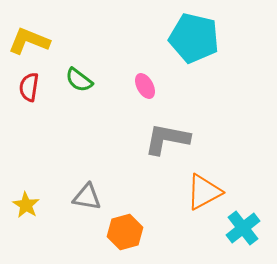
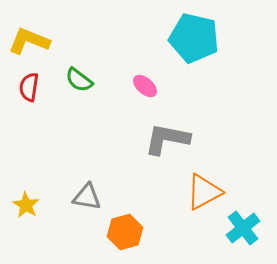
pink ellipse: rotated 20 degrees counterclockwise
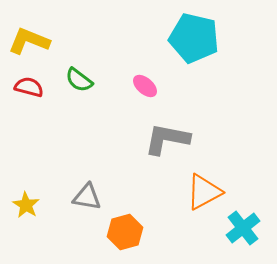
red semicircle: rotated 96 degrees clockwise
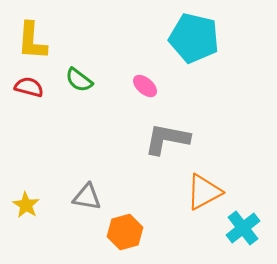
yellow L-shape: moved 3 px right; rotated 108 degrees counterclockwise
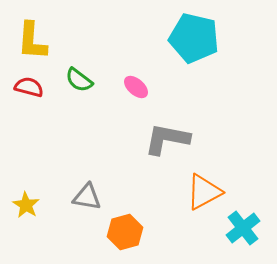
pink ellipse: moved 9 px left, 1 px down
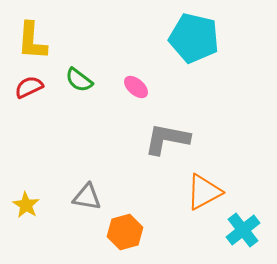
red semicircle: rotated 40 degrees counterclockwise
cyan cross: moved 2 px down
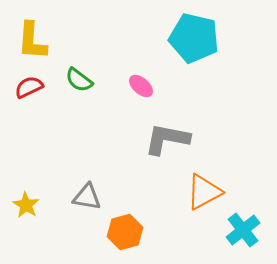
pink ellipse: moved 5 px right, 1 px up
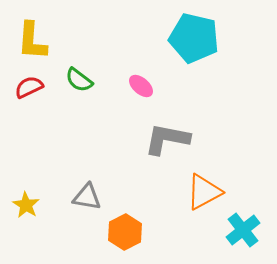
orange hexagon: rotated 12 degrees counterclockwise
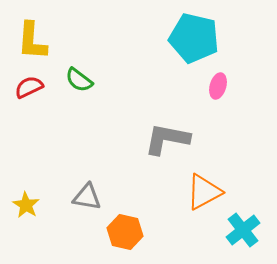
pink ellipse: moved 77 px right; rotated 65 degrees clockwise
orange hexagon: rotated 20 degrees counterclockwise
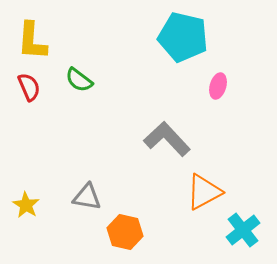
cyan pentagon: moved 11 px left, 1 px up
red semicircle: rotated 92 degrees clockwise
gray L-shape: rotated 36 degrees clockwise
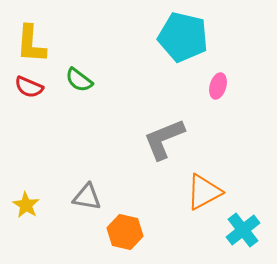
yellow L-shape: moved 1 px left, 3 px down
red semicircle: rotated 136 degrees clockwise
gray L-shape: moved 3 px left; rotated 69 degrees counterclockwise
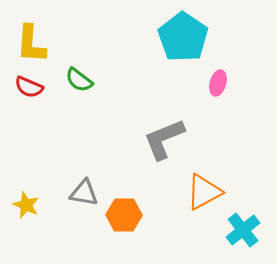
cyan pentagon: rotated 21 degrees clockwise
pink ellipse: moved 3 px up
gray triangle: moved 3 px left, 4 px up
yellow star: rotated 8 degrees counterclockwise
orange hexagon: moved 1 px left, 17 px up; rotated 12 degrees counterclockwise
